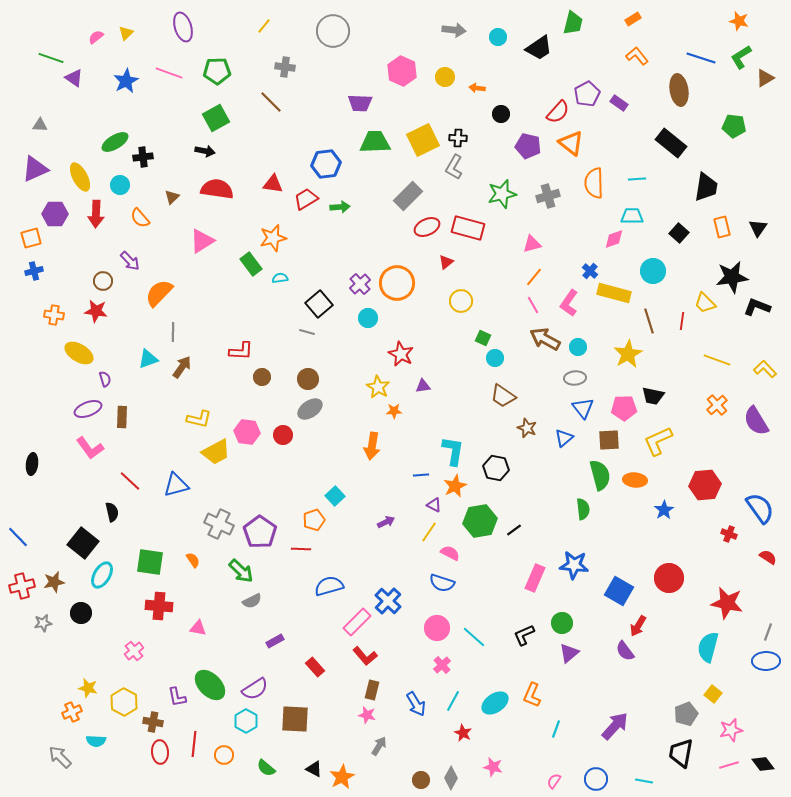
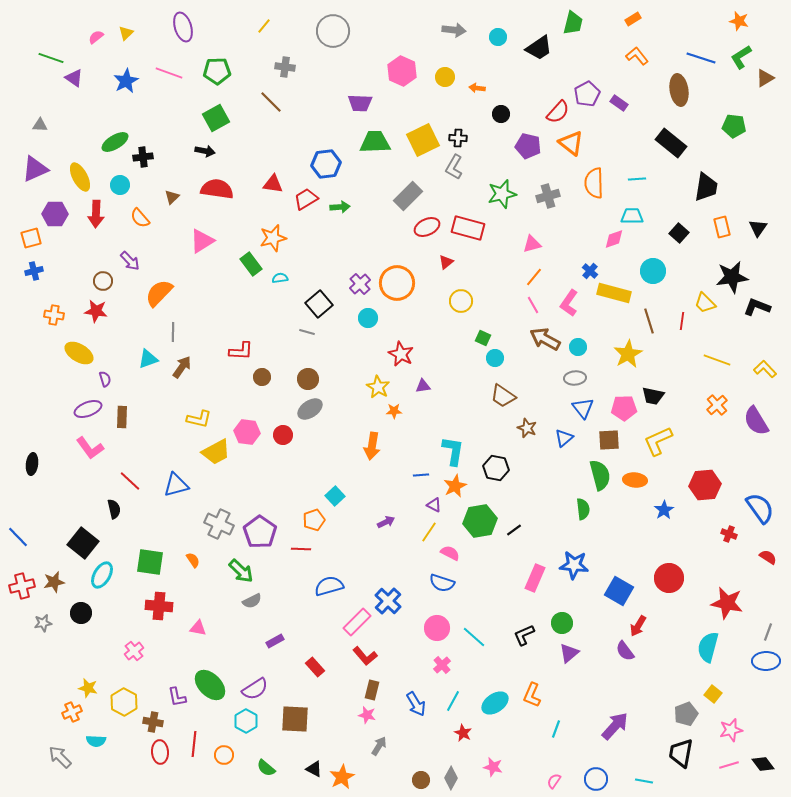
black semicircle at (112, 512): moved 2 px right, 3 px up
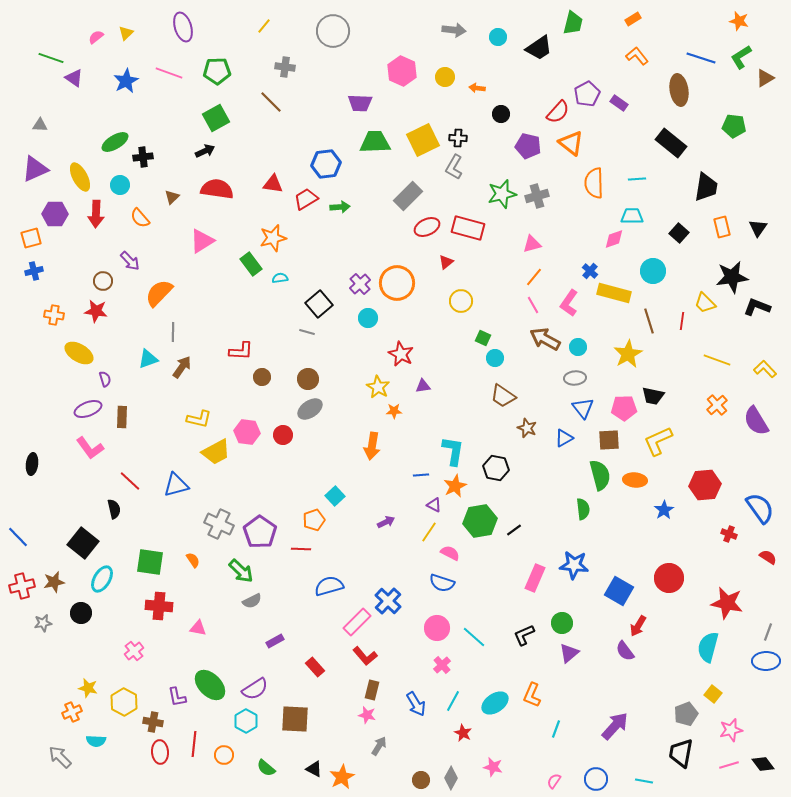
black arrow at (205, 151): rotated 36 degrees counterclockwise
gray cross at (548, 196): moved 11 px left
blue triangle at (564, 438): rotated 12 degrees clockwise
cyan ellipse at (102, 575): moved 4 px down
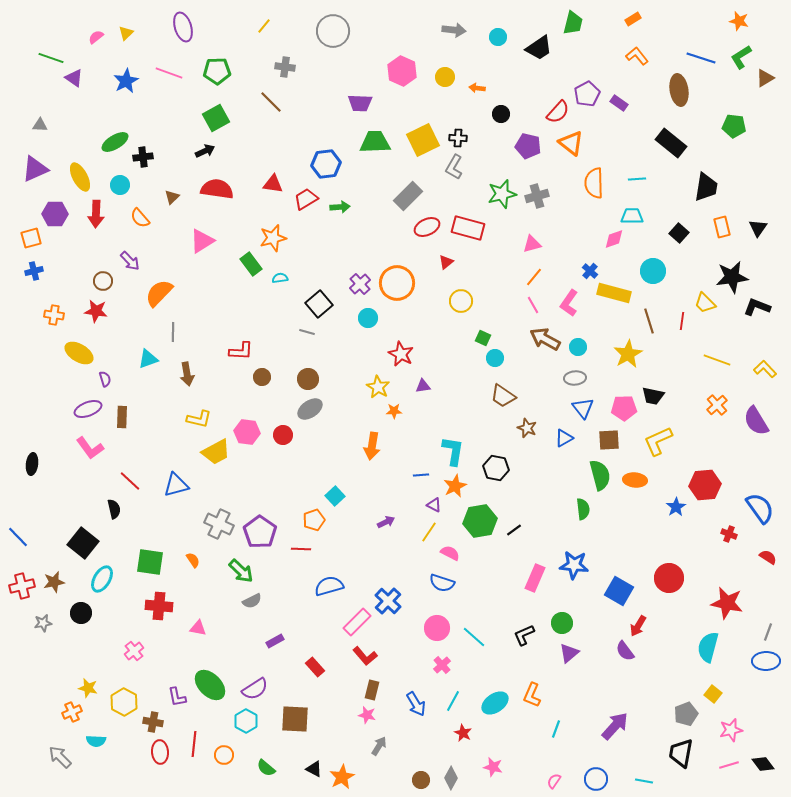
brown arrow at (182, 367): moved 5 px right, 7 px down; rotated 135 degrees clockwise
blue star at (664, 510): moved 12 px right, 3 px up
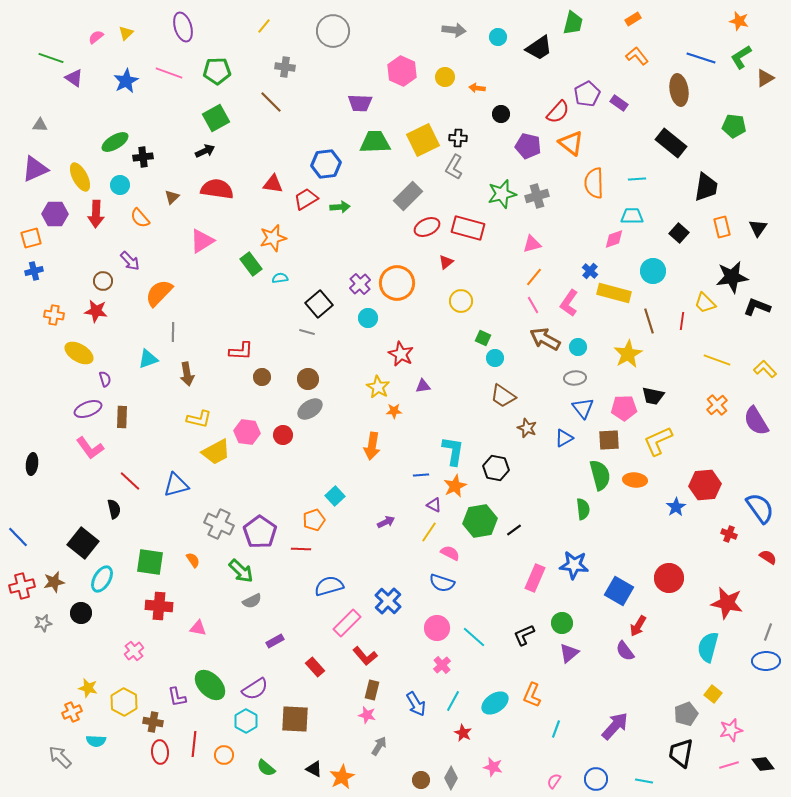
pink rectangle at (357, 622): moved 10 px left, 1 px down
